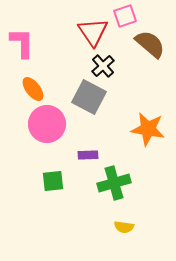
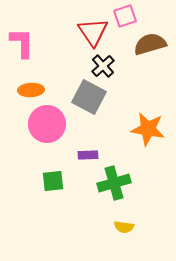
brown semicircle: rotated 56 degrees counterclockwise
orange ellipse: moved 2 px left, 1 px down; rotated 55 degrees counterclockwise
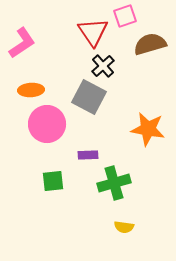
pink L-shape: rotated 56 degrees clockwise
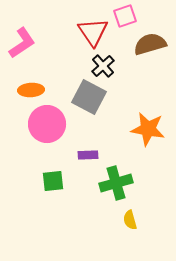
green cross: moved 2 px right
yellow semicircle: moved 6 px right, 7 px up; rotated 66 degrees clockwise
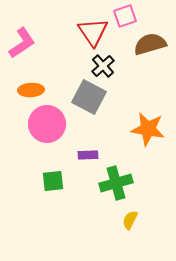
yellow semicircle: rotated 42 degrees clockwise
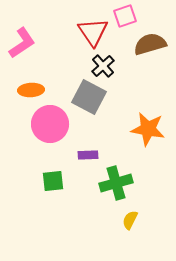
pink circle: moved 3 px right
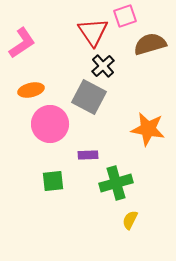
orange ellipse: rotated 10 degrees counterclockwise
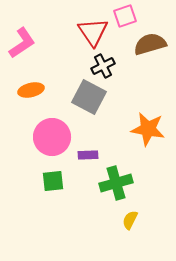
black cross: rotated 15 degrees clockwise
pink circle: moved 2 px right, 13 px down
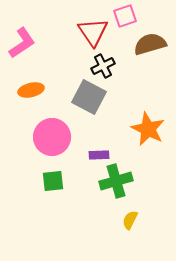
orange star: rotated 16 degrees clockwise
purple rectangle: moved 11 px right
green cross: moved 2 px up
